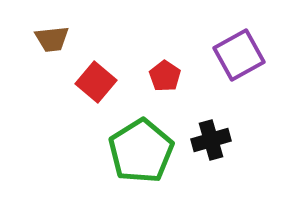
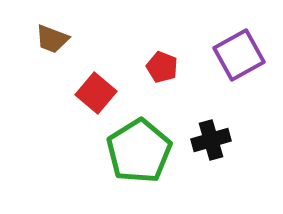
brown trapezoid: rotated 27 degrees clockwise
red pentagon: moved 3 px left, 9 px up; rotated 12 degrees counterclockwise
red square: moved 11 px down
green pentagon: moved 2 px left
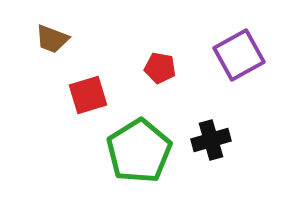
red pentagon: moved 2 px left, 1 px down; rotated 12 degrees counterclockwise
red square: moved 8 px left, 2 px down; rotated 33 degrees clockwise
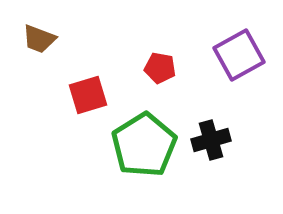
brown trapezoid: moved 13 px left
green pentagon: moved 5 px right, 6 px up
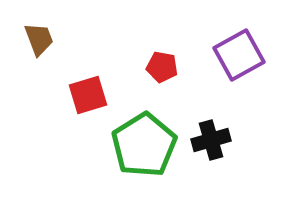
brown trapezoid: rotated 132 degrees counterclockwise
red pentagon: moved 2 px right, 1 px up
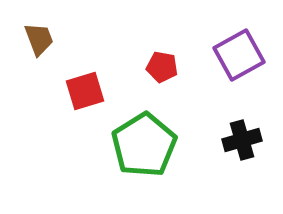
red square: moved 3 px left, 4 px up
black cross: moved 31 px right
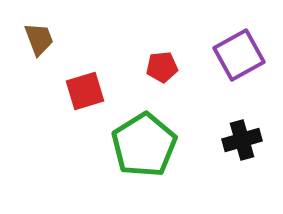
red pentagon: rotated 16 degrees counterclockwise
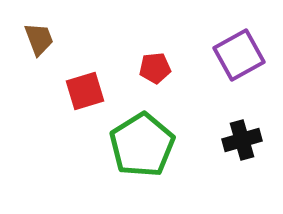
red pentagon: moved 7 px left, 1 px down
green pentagon: moved 2 px left
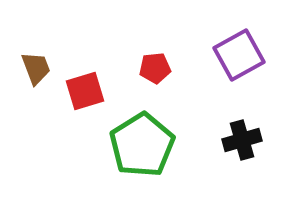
brown trapezoid: moved 3 px left, 29 px down
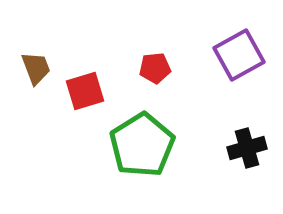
black cross: moved 5 px right, 8 px down
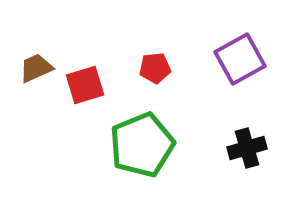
purple square: moved 1 px right, 4 px down
brown trapezoid: rotated 93 degrees counterclockwise
red square: moved 6 px up
green pentagon: rotated 10 degrees clockwise
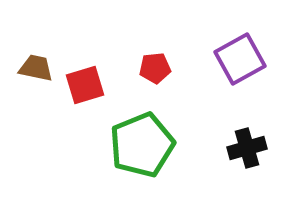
brown trapezoid: rotated 36 degrees clockwise
